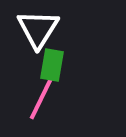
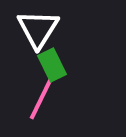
green rectangle: rotated 36 degrees counterclockwise
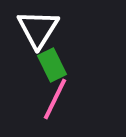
pink line: moved 14 px right
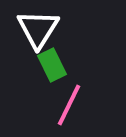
pink line: moved 14 px right, 6 px down
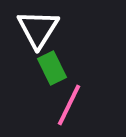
green rectangle: moved 3 px down
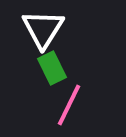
white triangle: moved 5 px right
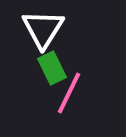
pink line: moved 12 px up
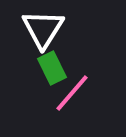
pink line: moved 3 px right; rotated 15 degrees clockwise
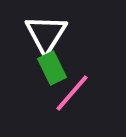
white triangle: moved 3 px right, 5 px down
